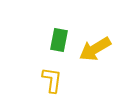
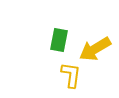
yellow L-shape: moved 19 px right, 5 px up
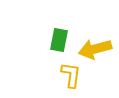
yellow arrow: rotated 16 degrees clockwise
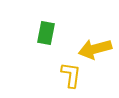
green rectangle: moved 13 px left, 7 px up
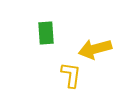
green rectangle: rotated 15 degrees counterclockwise
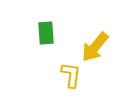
yellow arrow: moved 2 px up; rotated 36 degrees counterclockwise
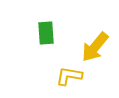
yellow L-shape: moved 2 px left, 1 px down; rotated 88 degrees counterclockwise
